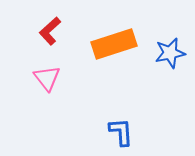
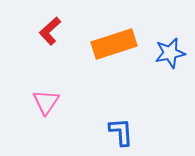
pink triangle: moved 1 px left, 24 px down; rotated 12 degrees clockwise
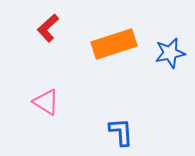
red L-shape: moved 2 px left, 3 px up
pink triangle: rotated 32 degrees counterclockwise
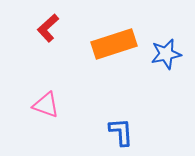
blue star: moved 4 px left, 1 px down
pink triangle: moved 3 px down; rotated 12 degrees counterclockwise
